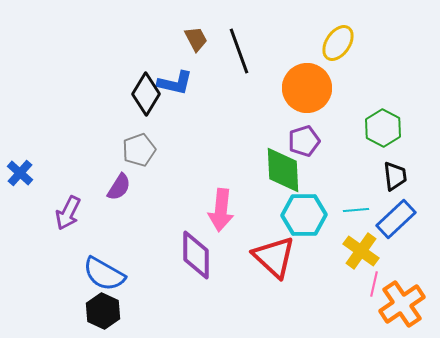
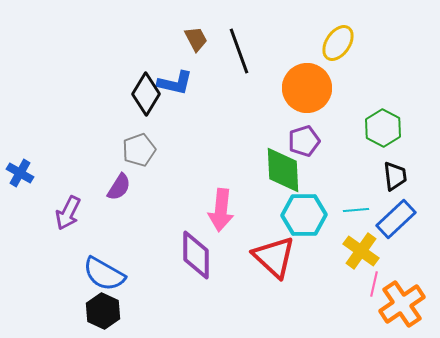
blue cross: rotated 12 degrees counterclockwise
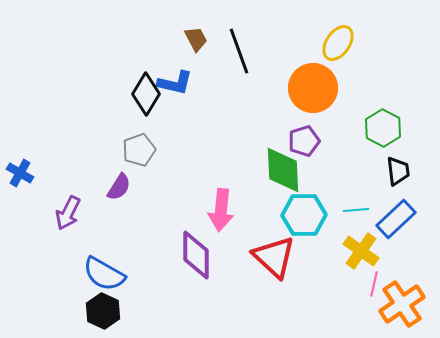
orange circle: moved 6 px right
black trapezoid: moved 3 px right, 5 px up
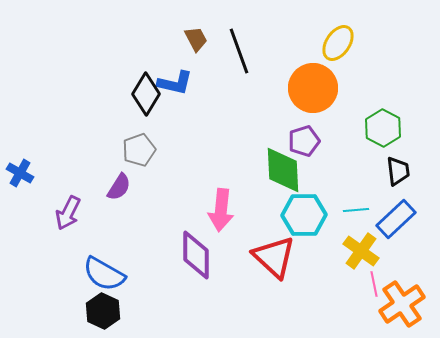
pink line: rotated 25 degrees counterclockwise
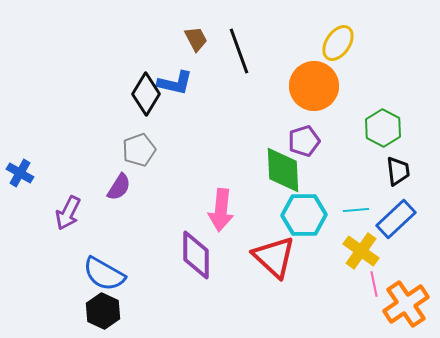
orange circle: moved 1 px right, 2 px up
orange cross: moved 4 px right
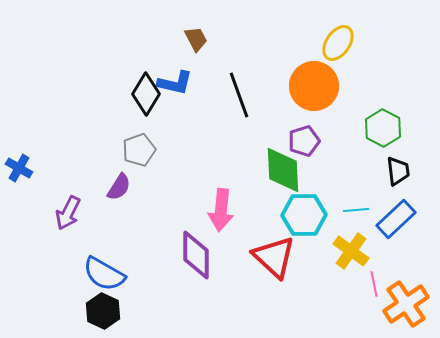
black line: moved 44 px down
blue cross: moved 1 px left, 5 px up
yellow cross: moved 10 px left
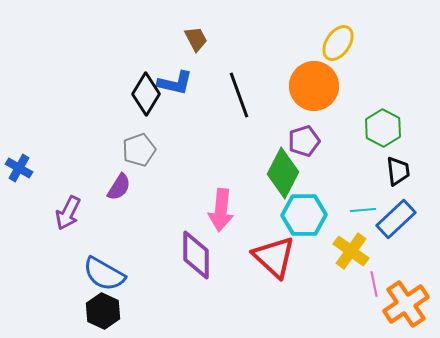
green diamond: moved 3 px down; rotated 30 degrees clockwise
cyan line: moved 7 px right
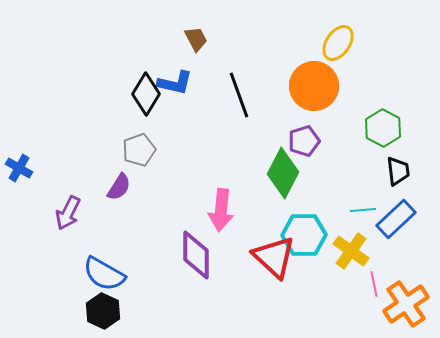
cyan hexagon: moved 20 px down
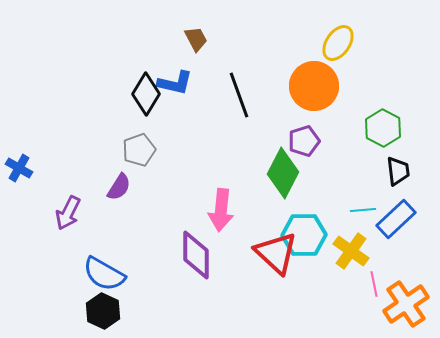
red triangle: moved 2 px right, 4 px up
